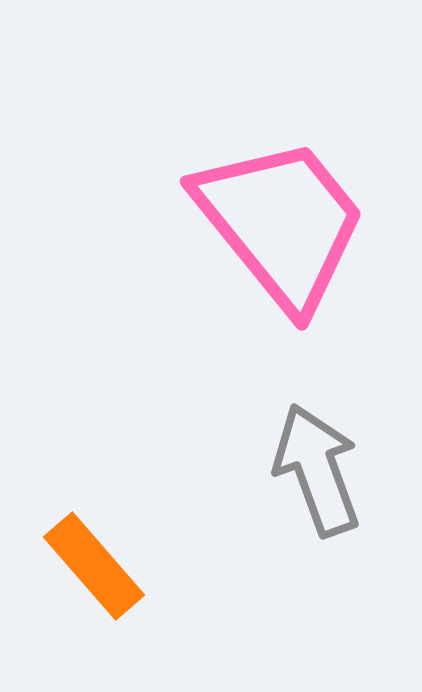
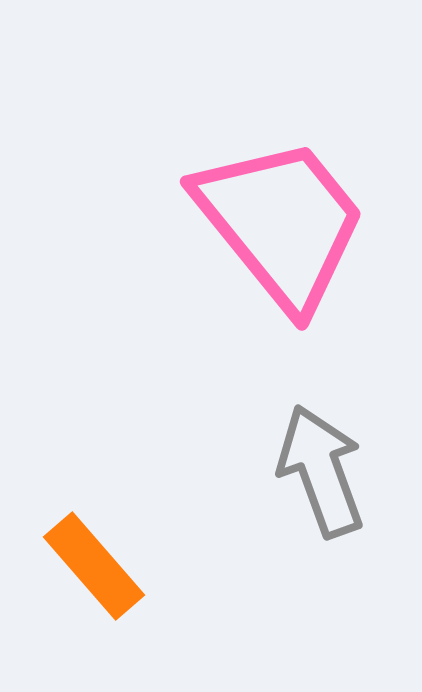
gray arrow: moved 4 px right, 1 px down
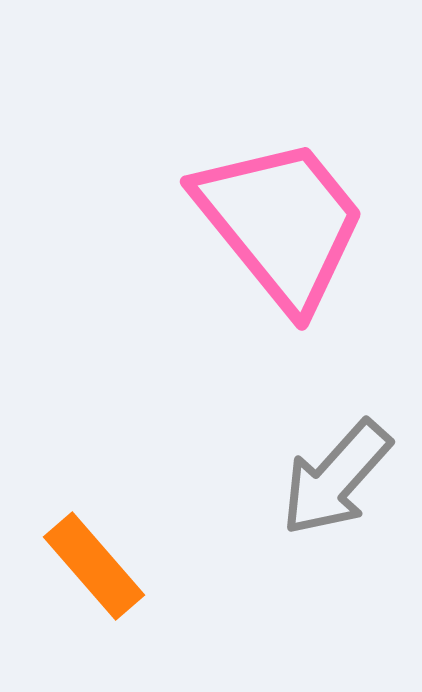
gray arrow: moved 15 px right, 7 px down; rotated 118 degrees counterclockwise
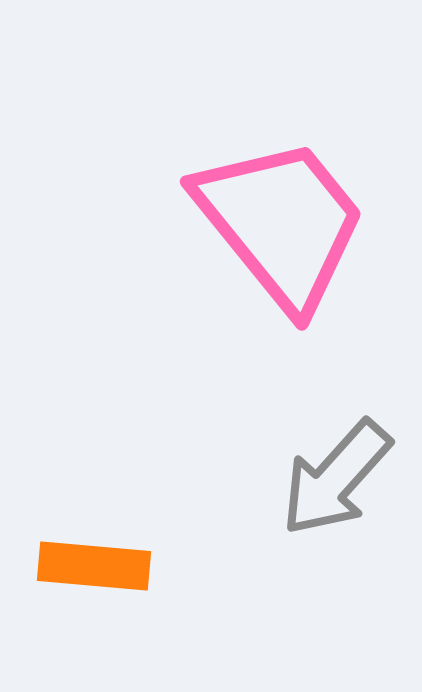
orange rectangle: rotated 44 degrees counterclockwise
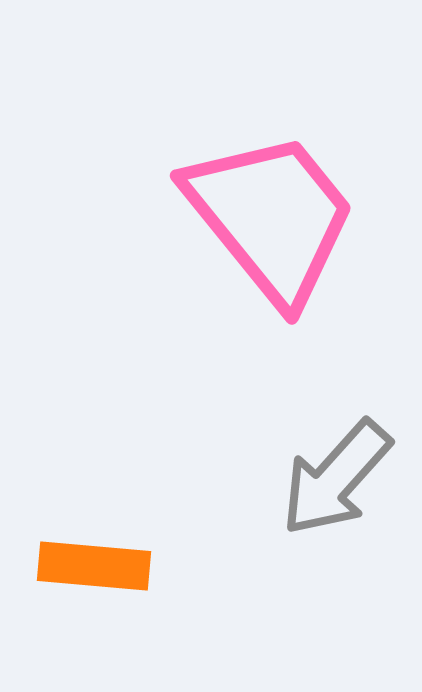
pink trapezoid: moved 10 px left, 6 px up
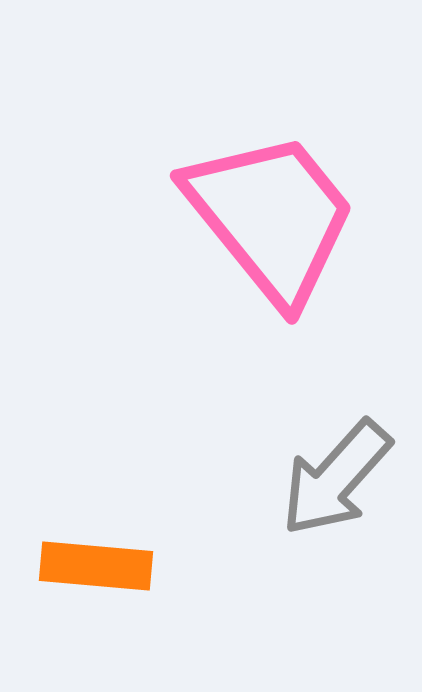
orange rectangle: moved 2 px right
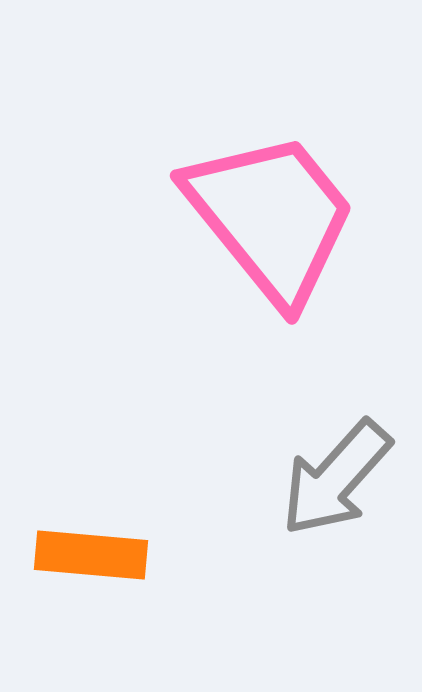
orange rectangle: moved 5 px left, 11 px up
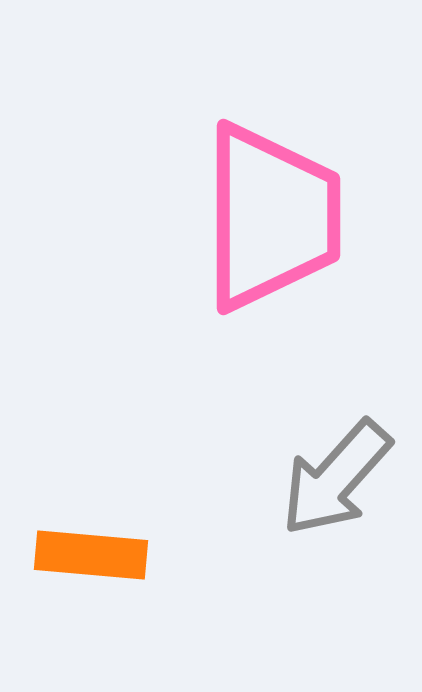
pink trapezoid: rotated 39 degrees clockwise
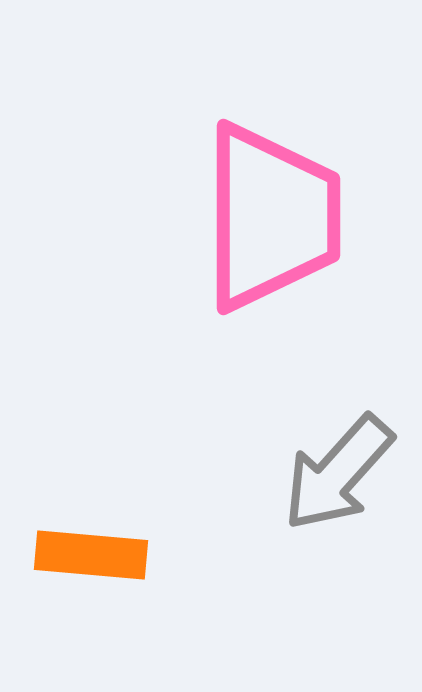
gray arrow: moved 2 px right, 5 px up
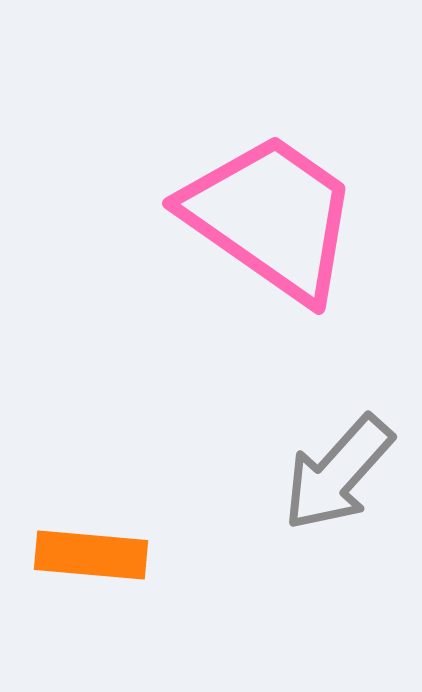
pink trapezoid: rotated 55 degrees counterclockwise
